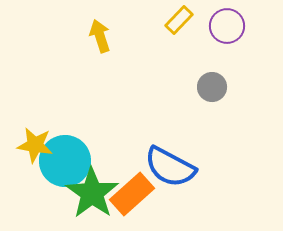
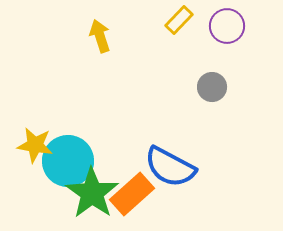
cyan circle: moved 3 px right
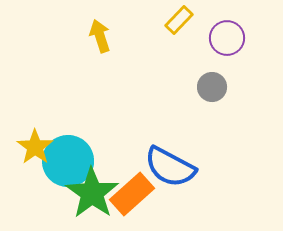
purple circle: moved 12 px down
yellow star: moved 2 px down; rotated 27 degrees clockwise
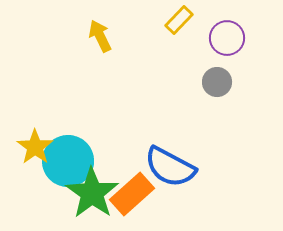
yellow arrow: rotated 8 degrees counterclockwise
gray circle: moved 5 px right, 5 px up
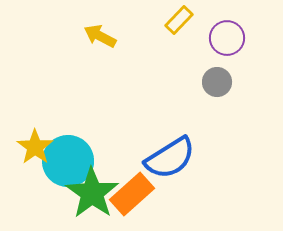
yellow arrow: rotated 36 degrees counterclockwise
blue semicircle: moved 9 px up; rotated 60 degrees counterclockwise
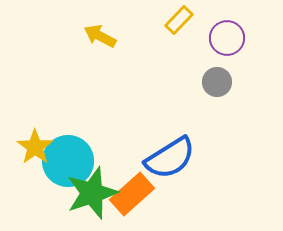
green star: rotated 18 degrees clockwise
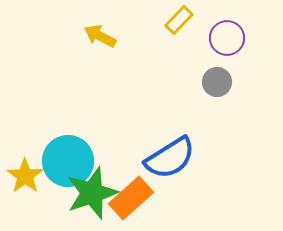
yellow star: moved 10 px left, 29 px down
orange rectangle: moved 1 px left, 4 px down
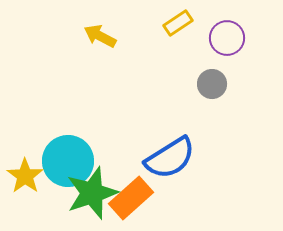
yellow rectangle: moved 1 px left, 3 px down; rotated 12 degrees clockwise
gray circle: moved 5 px left, 2 px down
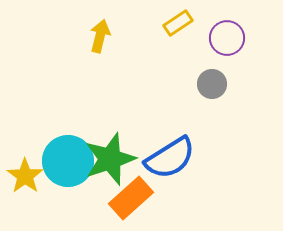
yellow arrow: rotated 76 degrees clockwise
green star: moved 18 px right, 34 px up
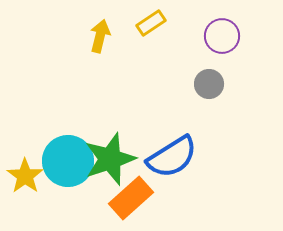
yellow rectangle: moved 27 px left
purple circle: moved 5 px left, 2 px up
gray circle: moved 3 px left
blue semicircle: moved 2 px right, 1 px up
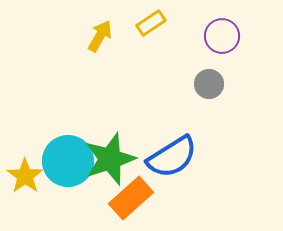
yellow arrow: rotated 16 degrees clockwise
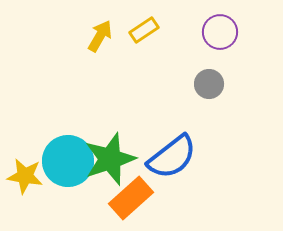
yellow rectangle: moved 7 px left, 7 px down
purple circle: moved 2 px left, 4 px up
blue semicircle: rotated 6 degrees counterclockwise
yellow star: rotated 27 degrees counterclockwise
